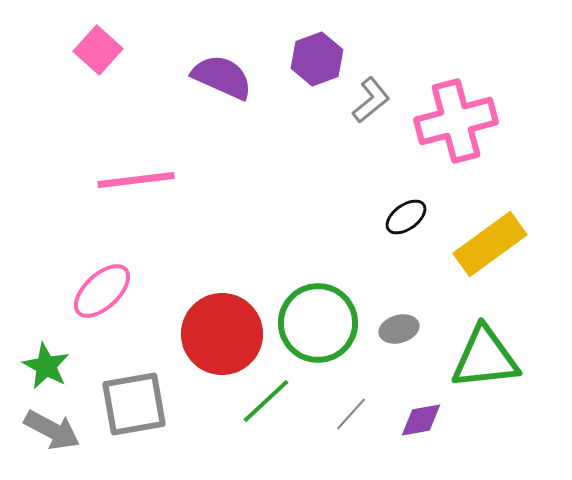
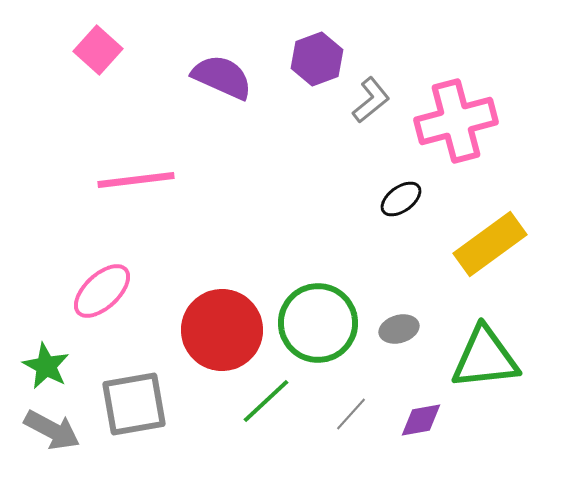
black ellipse: moved 5 px left, 18 px up
red circle: moved 4 px up
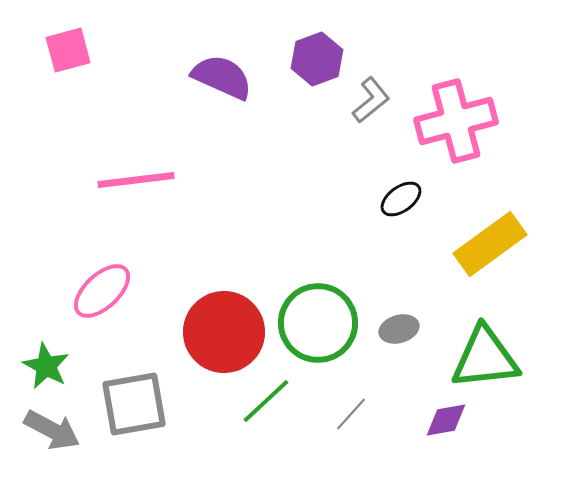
pink square: moved 30 px left; rotated 33 degrees clockwise
red circle: moved 2 px right, 2 px down
purple diamond: moved 25 px right
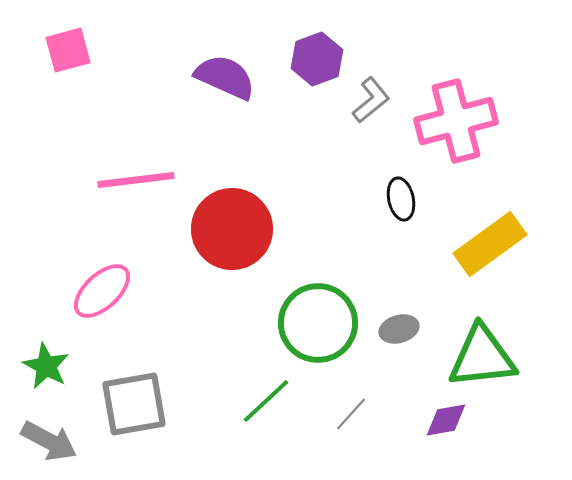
purple semicircle: moved 3 px right
black ellipse: rotated 66 degrees counterclockwise
red circle: moved 8 px right, 103 px up
green triangle: moved 3 px left, 1 px up
gray arrow: moved 3 px left, 11 px down
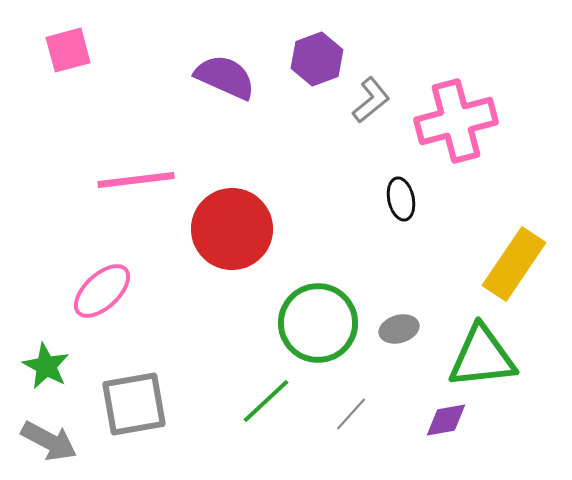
yellow rectangle: moved 24 px right, 20 px down; rotated 20 degrees counterclockwise
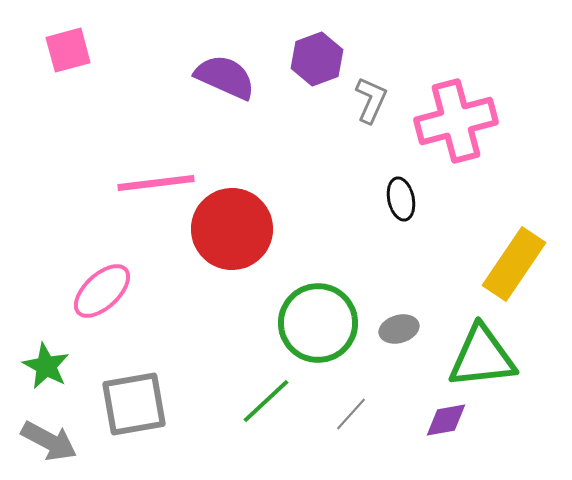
gray L-shape: rotated 27 degrees counterclockwise
pink line: moved 20 px right, 3 px down
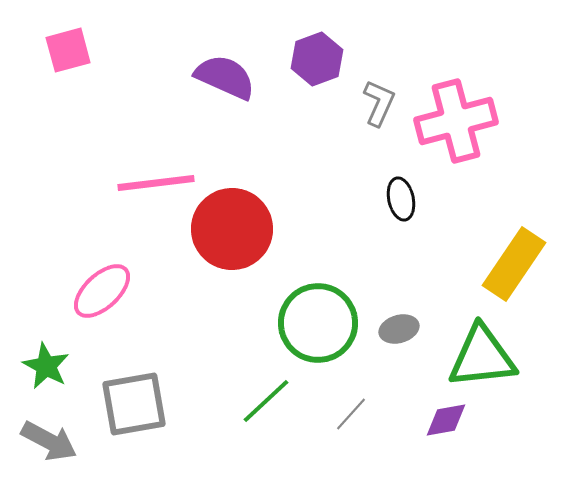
gray L-shape: moved 8 px right, 3 px down
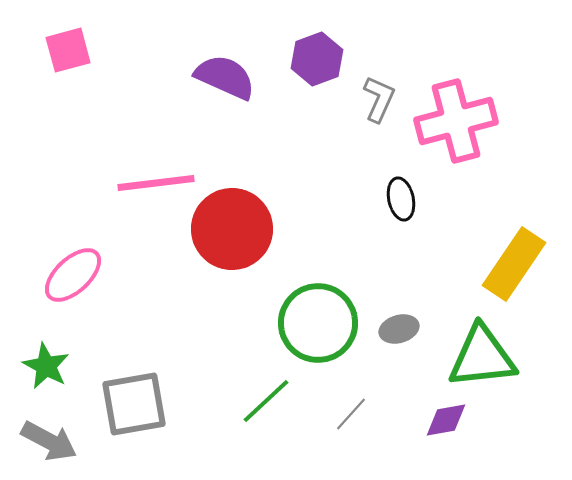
gray L-shape: moved 4 px up
pink ellipse: moved 29 px left, 16 px up
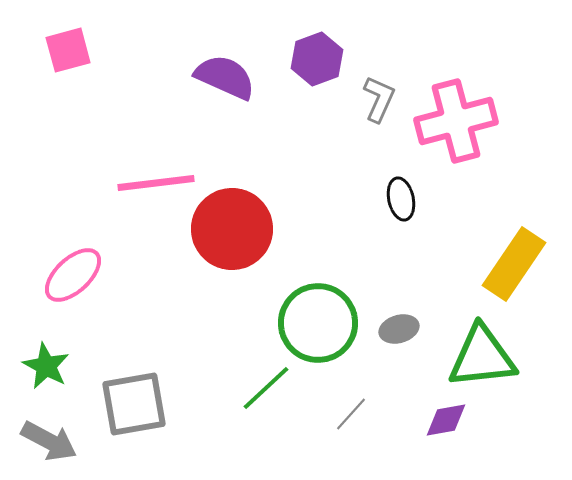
green line: moved 13 px up
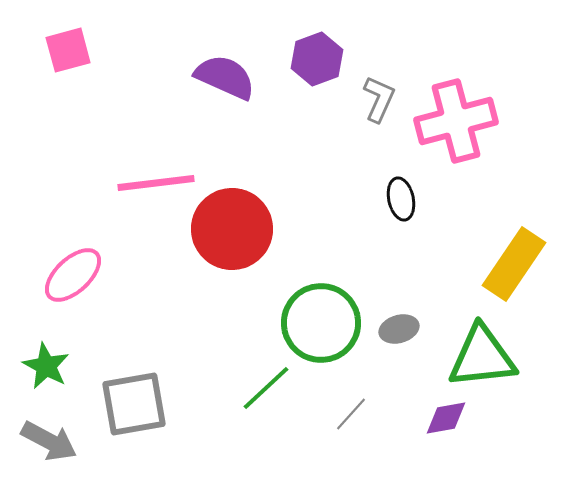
green circle: moved 3 px right
purple diamond: moved 2 px up
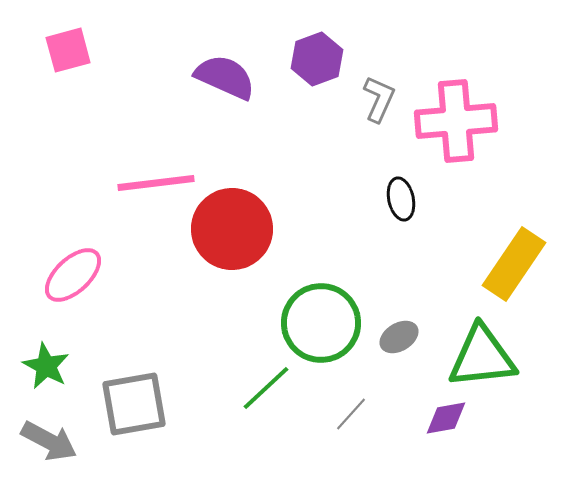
pink cross: rotated 10 degrees clockwise
gray ellipse: moved 8 px down; rotated 15 degrees counterclockwise
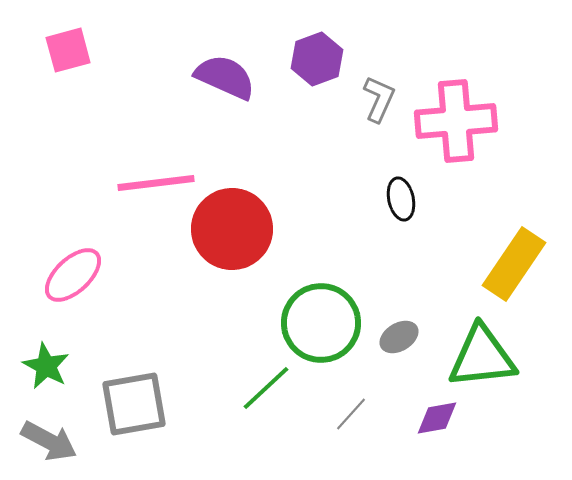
purple diamond: moved 9 px left
